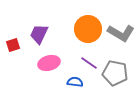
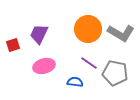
pink ellipse: moved 5 px left, 3 px down
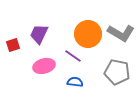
orange circle: moved 5 px down
purple line: moved 16 px left, 7 px up
gray pentagon: moved 2 px right, 1 px up
